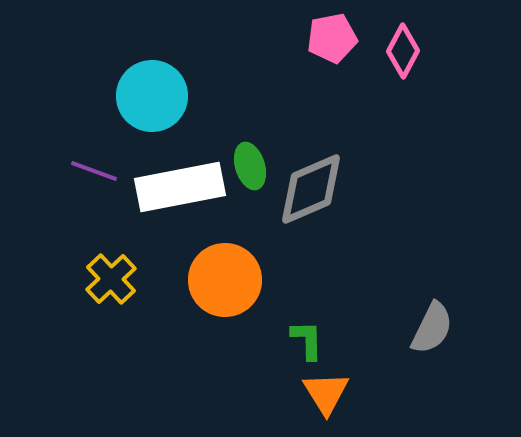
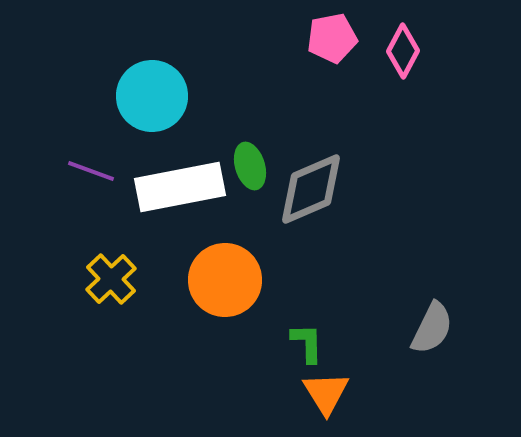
purple line: moved 3 px left
green L-shape: moved 3 px down
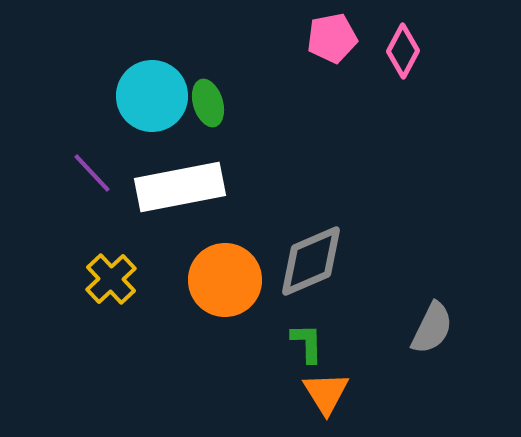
green ellipse: moved 42 px left, 63 px up
purple line: moved 1 px right, 2 px down; rotated 27 degrees clockwise
gray diamond: moved 72 px down
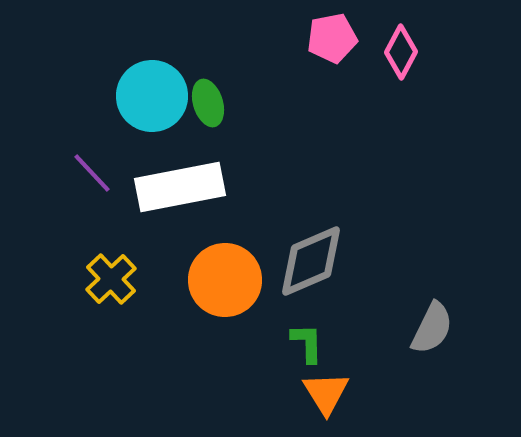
pink diamond: moved 2 px left, 1 px down
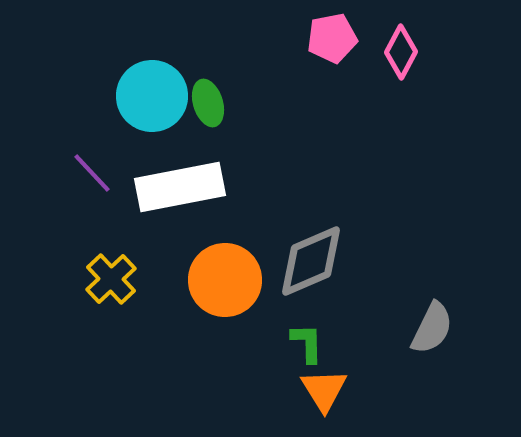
orange triangle: moved 2 px left, 3 px up
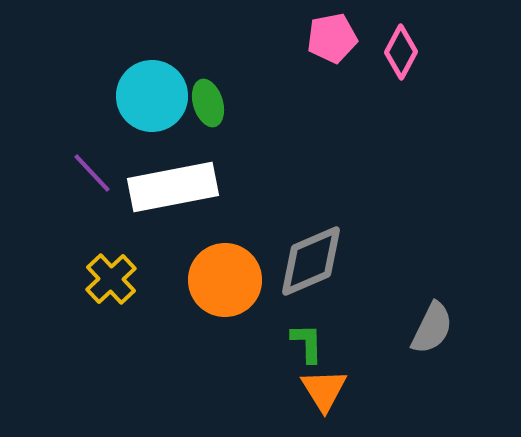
white rectangle: moved 7 px left
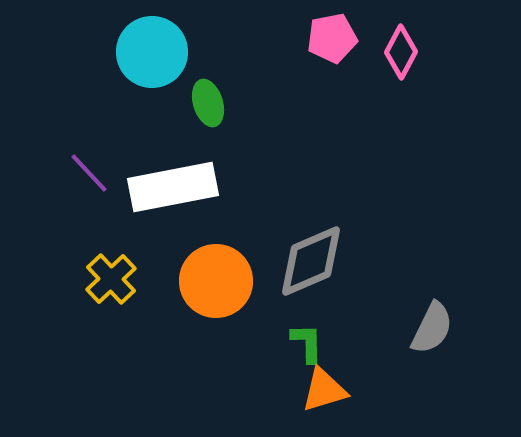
cyan circle: moved 44 px up
purple line: moved 3 px left
orange circle: moved 9 px left, 1 px down
orange triangle: rotated 45 degrees clockwise
